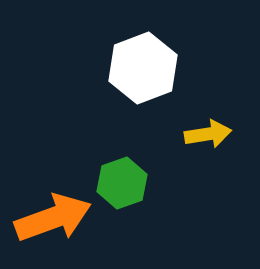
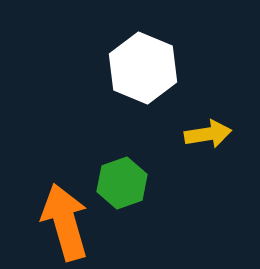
white hexagon: rotated 16 degrees counterclockwise
orange arrow: moved 12 px right, 4 px down; rotated 86 degrees counterclockwise
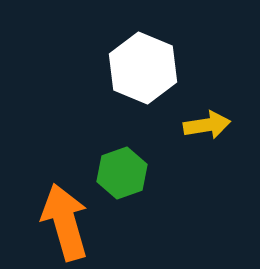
yellow arrow: moved 1 px left, 9 px up
green hexagon: moved 10 px up
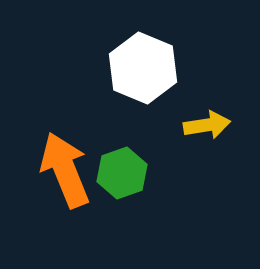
orange arrow: moved 52 px up; rotated 6 degrees counterclockwise
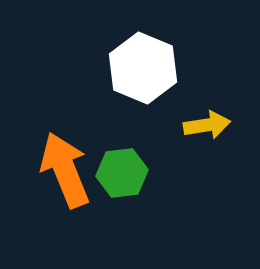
green hexagon: rotated 12 degrees clockwise
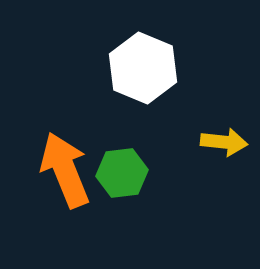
yellow arrow: moved 17 px right, 17 px down; rotated 15 degrees clockwise
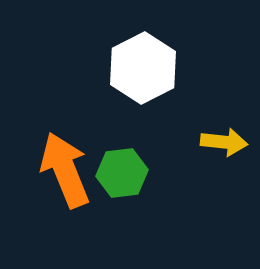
white hexagon: rotated 10 degrees clockwise
